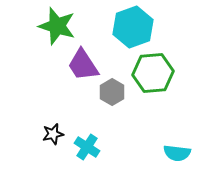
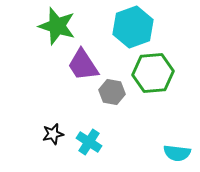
gray hexagon: rotated 20 degrees counterclockwise
cyan cross: moved 2 px right, 5 px up
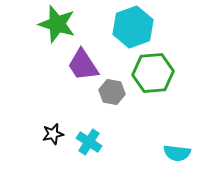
green star: moved 2 px up
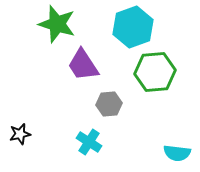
green hexagon: moved 2 px right, 1 px up
gray hexagon: moved 3 px left, 12 px down; rotated 15 degrees counterclockwise
black star: moved 33 px left
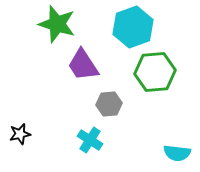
cyan cross: moved 1 px right, 2 px up
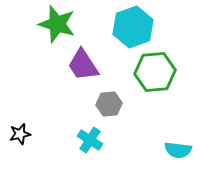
cyan semicircle: moved 1 px right, 3 px up
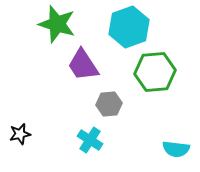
cyan hexagon: moved 4 px left
cyan semicircle: moved 2 px left, 1 px up
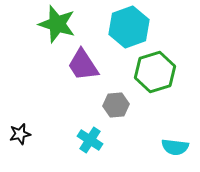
green hexagon: rotated 12 degrees counterclockwise
gray hexagon: moved 7 px right, 1 px down
cyan semicircle: moved 1 px left, 2 px up
